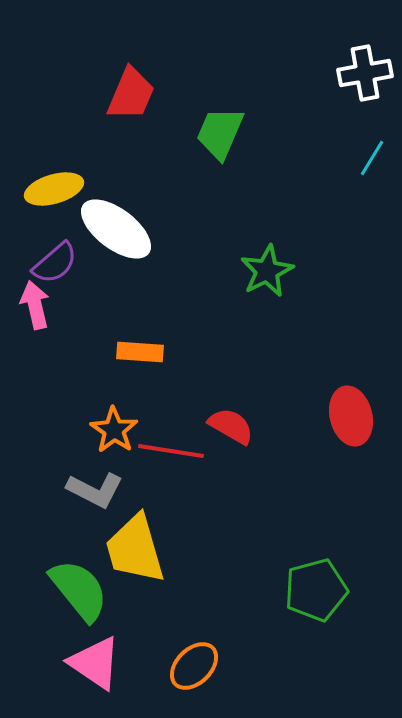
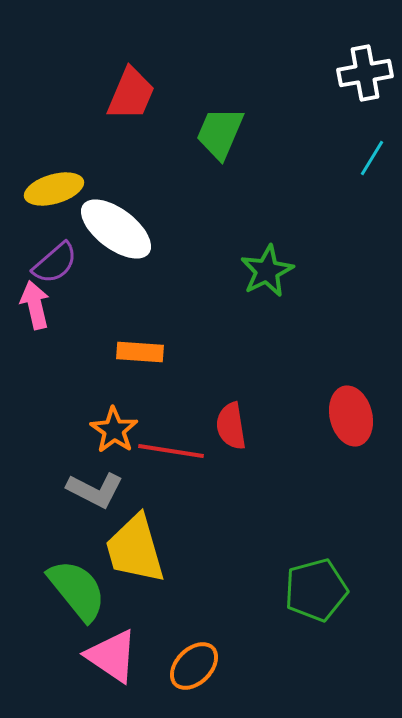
red semicircle: rotated 129 degrees counterclockwise
green semicircle: moved 2 px left
pink triangle: moved 17 px right, 7 px up
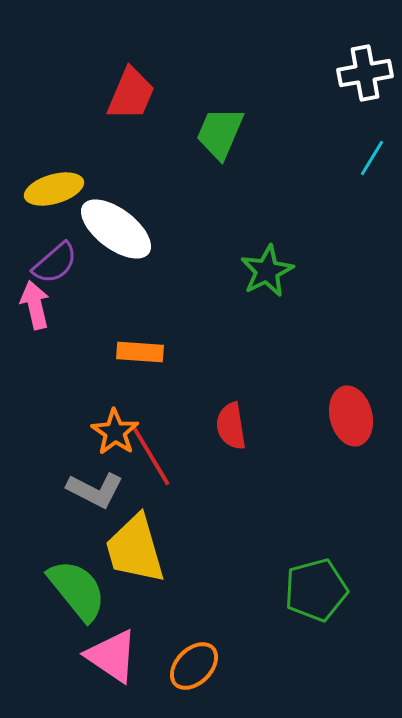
orange star: moved 1 px right, 2 px down
red line: moved 20 px left, 5 px down; rotated 50 degrees clockwise
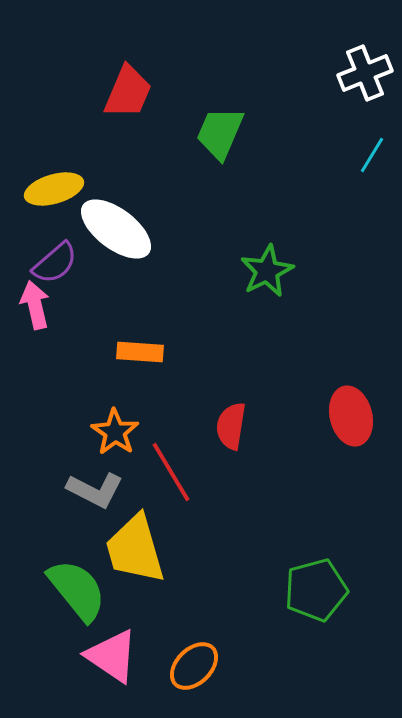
white cross: rotated 12 degrees counterclockwise
red trapezoid: moved 3 px left, 2 px up
cyan line: moved 3 px up
red semicircle: rotated 18 degrees clockwise
red line: moved 20 px right, 16 px down
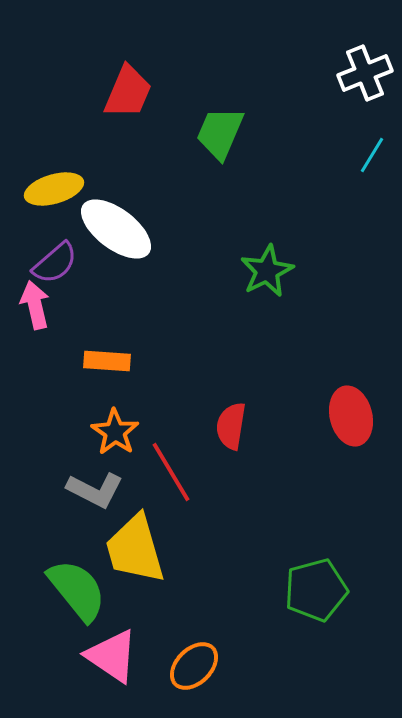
orange rectangle: moved 33 px left, 9 px down
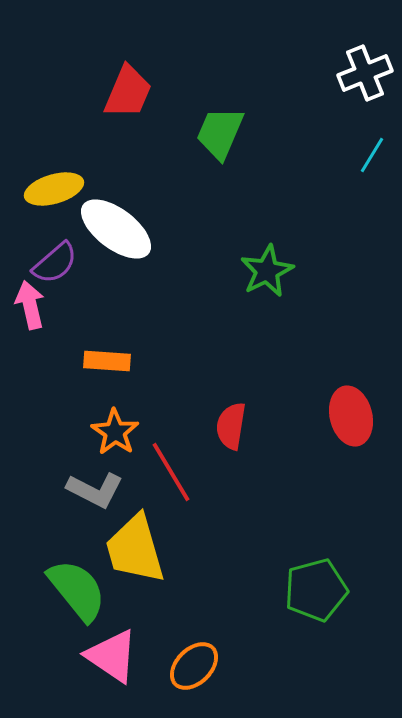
pink arrow: moved 5 px left
